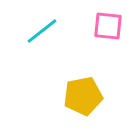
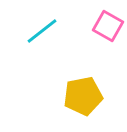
pink square: rotated 24 degrees clockwise
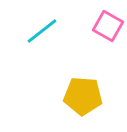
yellow pentagon: rotated 15 degrees clockwise
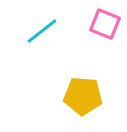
pink square: moved 3 px left, 2 px up; rotated 8 degrees counterclockwise
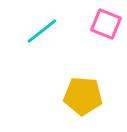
pink square: moved 1 px right
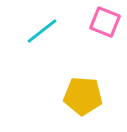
pink square: moved 1 px left, 2 px up
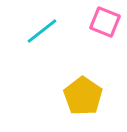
yellow pentagon: rotated 30 degrees clockwise
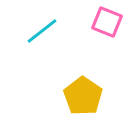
pink square: moved 2 px right
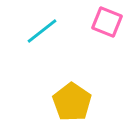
yellow pentagon: moved 11 px left, 6 px down
